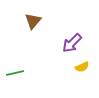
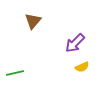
purple arrow: moved 3 px right
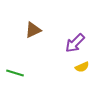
brown triangle: moved 9 px down; rotated 24 degrees clockwise
green line: rotated 30 degrees clockwise
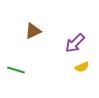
brown triangle: moved 1 px down
green line: moved 1 px right, 3 px up
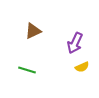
purple arrow: rotated 20 degrees counterclockwise
green line: moved 11 px right
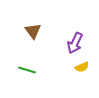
brown triangle: rotated 42 degrees counterclockwise
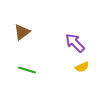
brown triangle: moved 11 px left, 1 px down; rotated 30 degrees clockwise
purple arrow: rotated 110 degrees clockwise
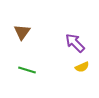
brown triangle: rotated 18 degrees counterclockwise
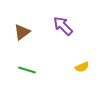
brown triangle: rotated 18 degrees clockwise
purple arrow: moved 12 px left, 17 px up
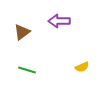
purple arrow: moved 4 px left, 5 px up; rotated 45 degrees counterclockwise
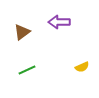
purple arrow: moved 1 px down
green line: rotated 42 degrees counterclockwise
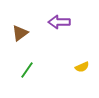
brown triangle: moved 2 px left, 1 px down
green line: rotated 30 degrees counterclockwise
